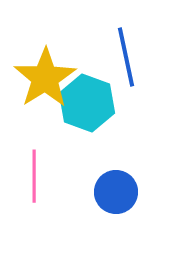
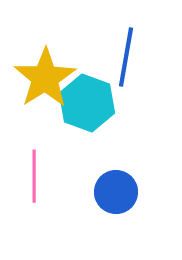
blue line: rotated 22 degrees clockwise
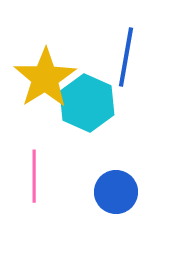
cyan hexagon: rotated 4 degrees clockwise
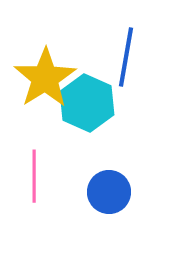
blue circle: moved 7 px left
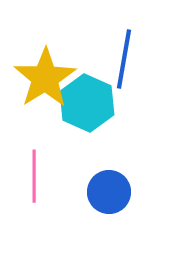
blue line: moved 2 px left, 2 px down
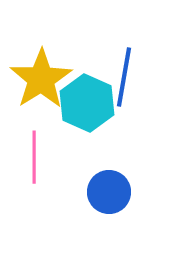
blue line: moved 18 px down
yellow star: moved 4 px left, 1 px down
pink line: moved 19 px up
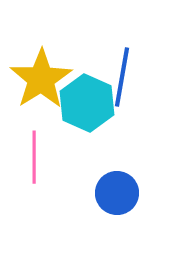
blue line: moved 2 px left
blue circle: moved 8 px right, 1 px down
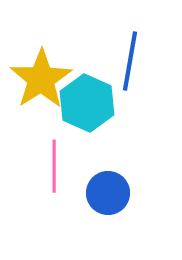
blue line: moved 8 px right, 16 px up
pink line: moved 20 px right, 9 px down
blue circle: moved 9 px left
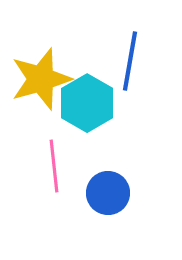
yellow star: rotated 16 degrees clockwise
cyan hexagon: rotated 6 degrees clockwise
pink line: rotated 6 degrees counterclockwise
